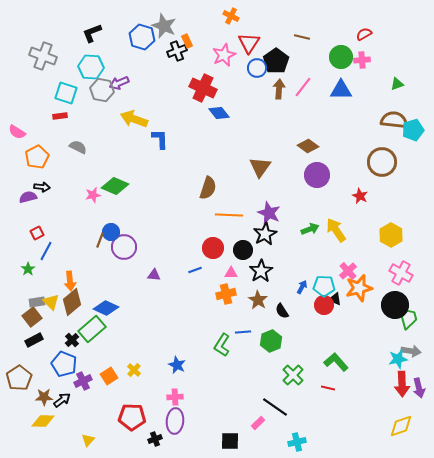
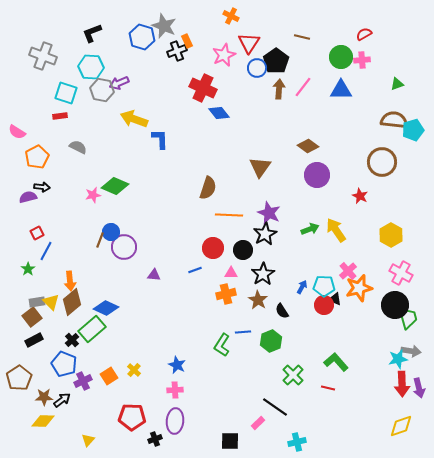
black star at (261, 271): moved 2 px right, 3 px down
pink cross at (175, 397): moved 7 px up
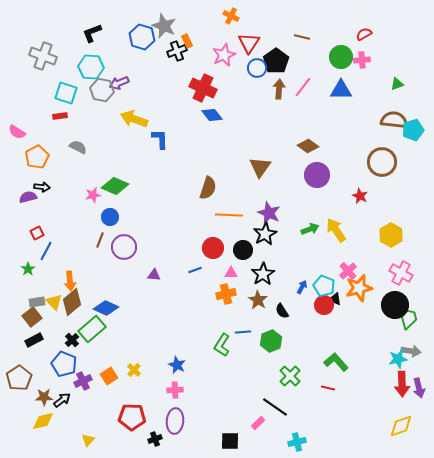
blue diamond at (219, 113): moved 7 px left, 2 px down
blue circle at (111, 232): moved 1 px left, 15 px up
cyan pentagon at (324, 286): rotated 20 degrees clockwise
yellow triangle at (51, 302): moved 3 px right
green cross at (293, 375): moved 3 px left, 1 px down
yellow diamond at (43, 421): rotated 15 degrees counterclockwise
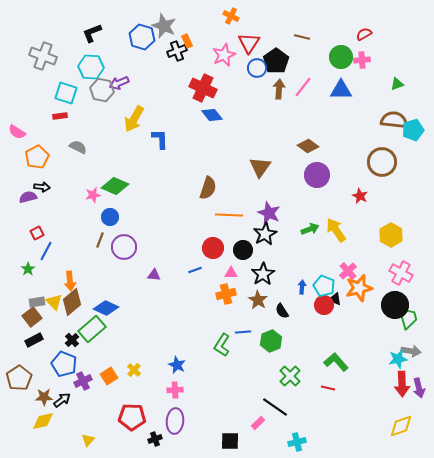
yellow arrow at (134, 119): rotated 80 degrees counterclockwise
blue arrow at (302, 287): rotated 24 degrees counterclockwise
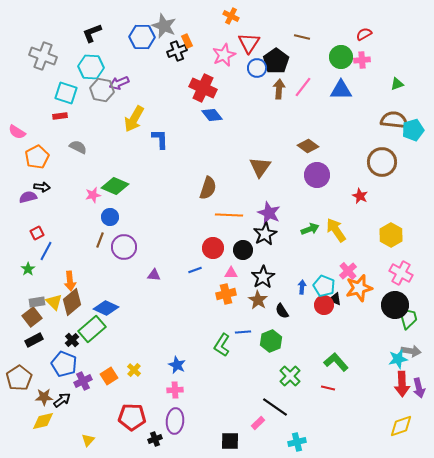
blue hexagon at (142, 37): rotated 15 degrees counterclockwise
black star at (263, 274): moved 3 px down
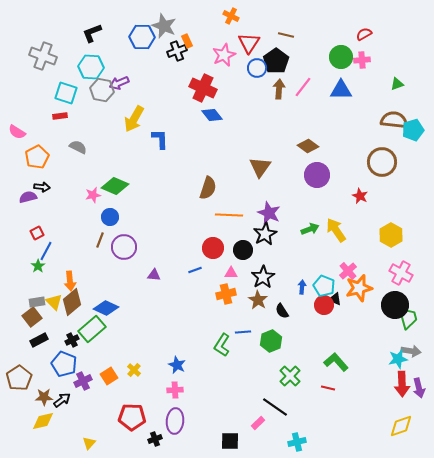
brown line at (302, 37): moved 16 px left, 2 px up
green star at (28, 269): moved 10 px right, 3 px up
black rectangle at (34, 340): moved 5 px right
black cross at (72, 340): rotated 16 degrees clockwise
yellow triangle at (88, 440): moved 1 px right, 3 px down
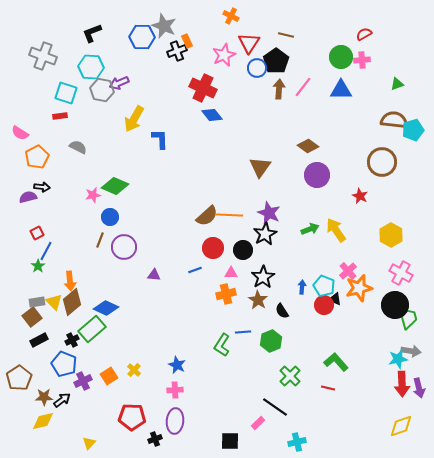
pink semicircle at (17, 132): moved 3 px right, 1 px down
brown semicircle at (208, 188): moved 1 px left, 28 px down; rotated 30 degrees clockwise
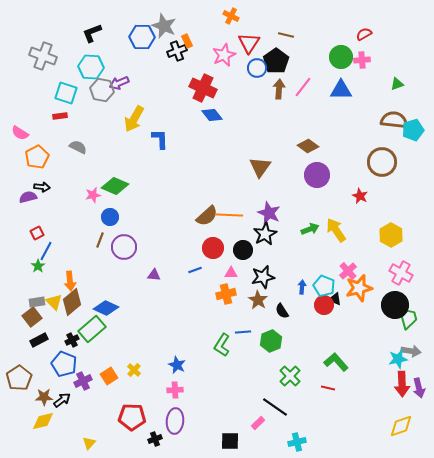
black star at (263, 277): rotated 20 degrees clockwise
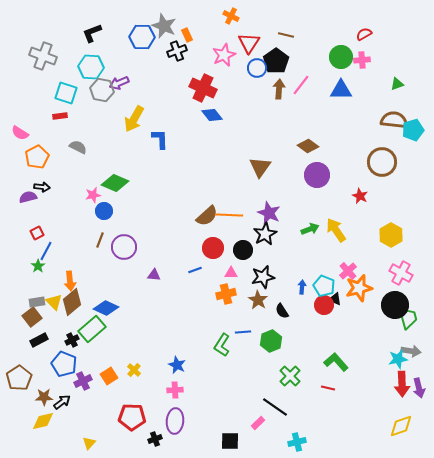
orange rectangle at (187, 41): moved 6 px up
pink line at (303, 87): moved 2 px left, 2 px up
green diamond at (115, 186): moved 3 px up
blue circle at (110, 217): moved 6 px left, 6 px up
black arrow at (62, 400): moved 2 px down
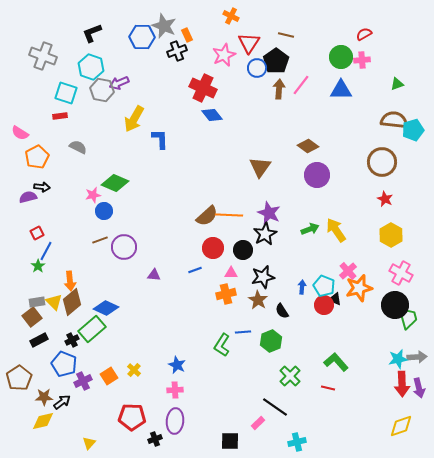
cyan hexagon at (91, 67): rotated 15 degrees clockwise
red star at (360, 196): moved 25 px right, 3 px down
brown line at (100, 240): rotated 49 degrees clockwise
gray arrow at (411, 351): moved 6 px right, 6 px down; rotated 12 degrees counterclockwise
